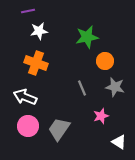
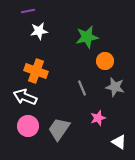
orange cross: moved 8 px down
pink star: moved 3 px left, 2 px down
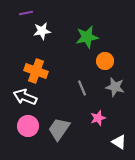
purple line: moved 2 px left, 2 px down
white star: moved 3 px right
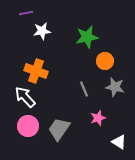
gray line: moved 2 px right, 1 px down
white arrow: rotated 25 degrees clockwise
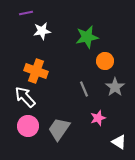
gray star: rotated 24 degrees clockwise
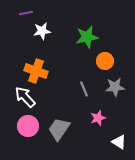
gray star: rotated 30 degrees clockwise
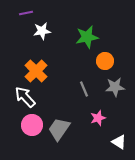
orange cross: rotated 25 degrees clockwise
pink circle: moved 4 px right, 1 px up
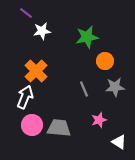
purple line: rotated 48 degrees clockwise
white arrow: rotated 65 degrees clockwise
pink star: moved 1 px right, 2 px down
gray trapezoid: moved 1 px up; rotated 60 degrees clockwise
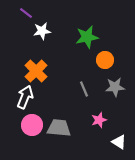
orange circle: moved 1 px up
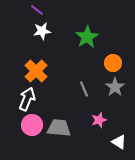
purple line: moved 11 px right, 3 px up
green star: rotated 20 degrees counterclockwise
orange circle: moved 8 px right, 3 px down
gray star: rotated 30 degrees counterclockwise
white arrow: moved 2 px right, 2 px down
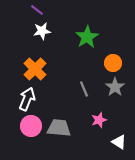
orange cross: moved 1 px left, 2 px up
pink circle: moved 1 px left, 1 px down
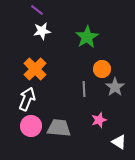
orange circle: moved 11 px left, 6 px down
gray line: rotated 21 degrees clockwise
